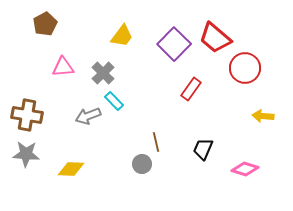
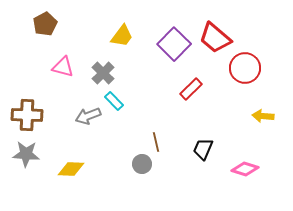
pink triangle: rotated 20 degrees clockwise
red rectangle: rotated 10 degrees clockwise
brown cross: rotated 8 degrees counterclockwise
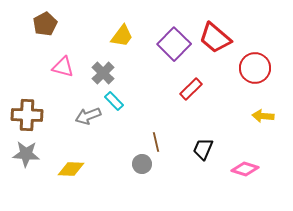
red circle: moved 10 px right
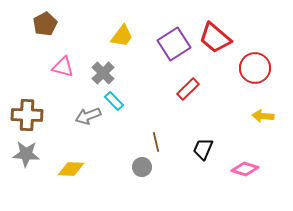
purple square: rotated 12 degrees clockwise
red rectangle: moved 3 px left
gray circle: moved 3 px down
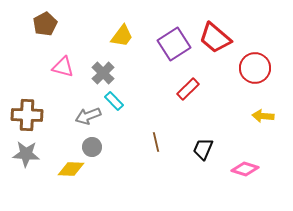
gray circle: moved 50 px left, 20 px up
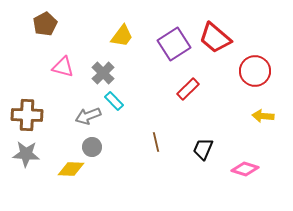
red circle: moved 3 px down
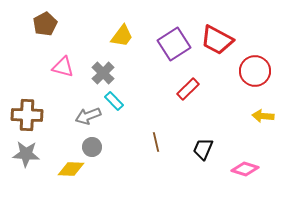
red trapezoid: moved 2 px right, 2 px down; rotated 12 degrees counterclockwise
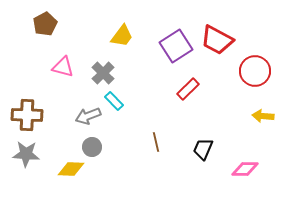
purple square: moved 2 px right, 2 px down
pink diamond: rotated 16 degrees counterclockwise
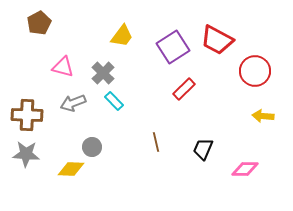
brown pentagon: moved 6 px left, 1 px up
purple square: moved 3 px left, 1 px down
red rectangle: moved 4 px left
gray arrow: moved 15 px left, 13 px up
